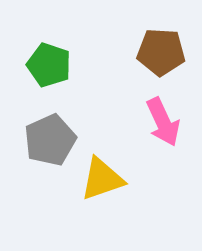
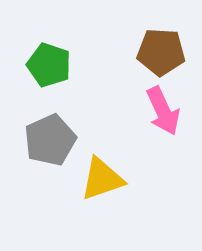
pink arrow: moved 11 px up
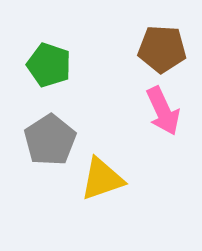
brown pentagon: moved 1 px right, 3 px up
gray pentagon: rotated 9 degrees counterclockwise
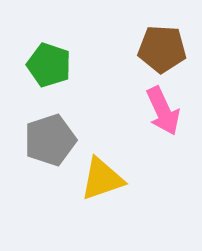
gray pentagon: rotated 15 degrees clockwise
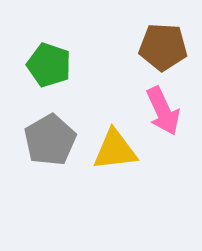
brown pentagon: moved 1 px right, 2 px up
gray pentagon: rotated 12 degrees counterclockwise
yellow triangle: moved 13 px right, 29 px up; rotated 12 degrees clockwise
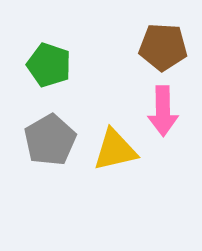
pink arrow: rotated 24 degrees clockwise
yellow triangle: rotated 6 degrees counterclockwise
